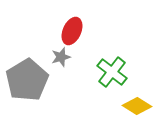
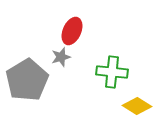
green cross: rotated 32 degrees counterclockwise
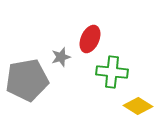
red ellipse: moved 18 px right, 8 px down
gray pentagon: rotated 21 degrees clockwise
yellow diamond: moved 1 px right
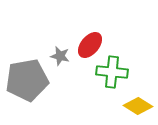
red ellipse: moved 6 px down; rotated 16 degrees clockwise
gray star: moved 1 px left, 1 px up; rotated 30 degrees clockwise
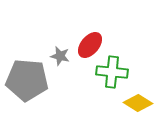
gray pentagon: rotated 15 degrees clockwise
yellow diamond: moved 3 px up
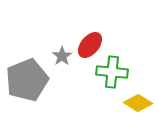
gray star: moved 2 px right; rotated 24 degrees clockwise
gray pentagon: rotated 27 degrees counterclockwise
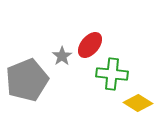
green cross: moved 2 px down
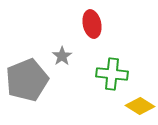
red ellipse: moved 2 px right, 21 px up; rotated 52 degrees counterclockwise
yellow diamond: moved 2 px right, 3 px down
